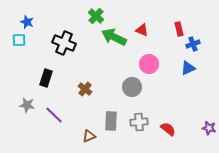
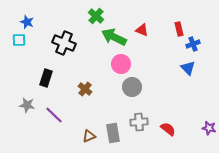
pink circle: moved 28 px left
blue triangle: rotated 49 degrees counterclockwise
gray rectangle: moved 2 px right, 12 px down; rotated 12 degrees counterclockwise
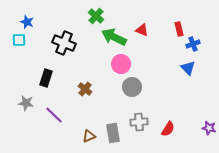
gray star: moved 1 px left, 2 px up
red semicircle: rotated 84 degrees clockwise
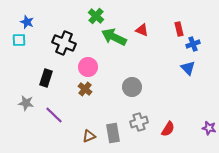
pink circle: moved 33 px left, 3 px down
gray cross: rotated 12 degrees counterclockwise
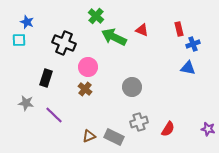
blue triangle: rotated 35 degrees counterclockwise
purple star: moved 1 px left, 1 px down
gray rectangle: moved 1 px right, 4 px down; rotated 54 degrees counterclockwise
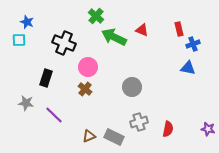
red semicircle: rotated 21 degrees counterclockwise
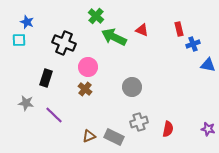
blue triangle: moved 20 px right, 3 px up
